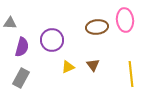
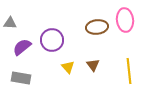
purple semicircle: rotated 144 degrees counterclockwise
yellow triangle: rotated 48 degrees counterclockwise
yellow line: moved 2 px left, 3 px up
gray rectangle: rotated 72 degrees clockwise
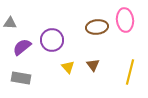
yellow line: moved 1 px right, 1 px down; rotated 20 degrees clockwise
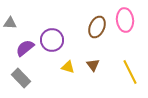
brown ellipse: rotated 60 degrees counterclockwise
purple semicircle: moved 3 px right, 1 px down
yellow triangle: rotated 32 degrees counterclockwise
yellow line: rotated 40 degrees counterclockwise
gray rectangle: rotated 36 degrees clockwise
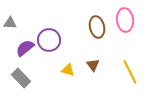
brown ellipse: rotated 35 degrees counterclockwise
purple circle: moved 3 px left
yellow triangle: moved 3 px down
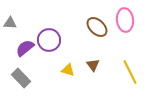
brown ellipse: rotated 35 degrees counterclockwise
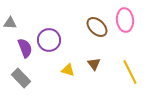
purple semicircle: rotated 108 degrees clockwise
brown triangle: moved 1 px right, 1 px up
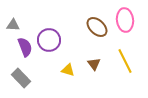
gray triangle: moved 3 px right, 2 px down
purple semicircle: moved 1 px up
yellow line: moved 5 px left, 11 px up
